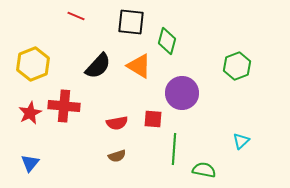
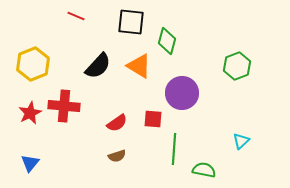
red semicircle: rotated 25 degrees counterclockwise
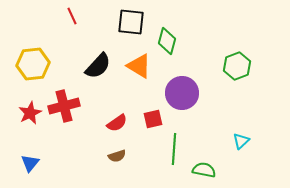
red line: moved 4 px left; rotated 42 degrees clockwise
yellow hexagon: rotated 16 degrees clockwise
red cross: rotated 20 degrees counterclockwise
red square: rotated 18 degrees counterclockwise
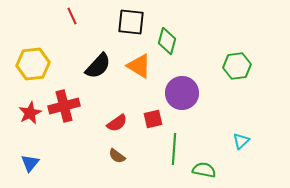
green hexagon: rotated 12 degrees clockwise
brown semicircle: rotated 54 degrees clockwise
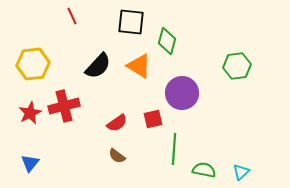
cyan triangle: moved 31 px down
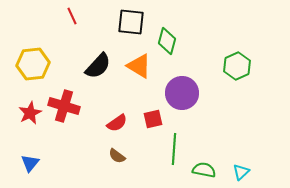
green hexagon: rotated 16 degrees counterclockwise
red cross: rotated 32 degrees clockwise
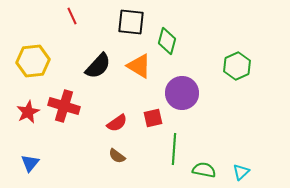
yellow hexagon: moved 3 px up
red star: moved 2 px left, 1 px up
red square: moved 1 px up
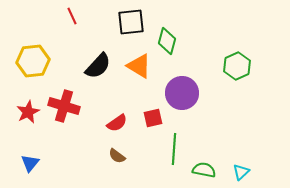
black square: rotated 12 degrees counterclockwise
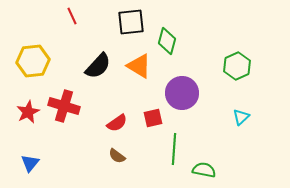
cyan triangle: moved 55 px up
